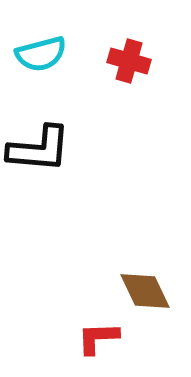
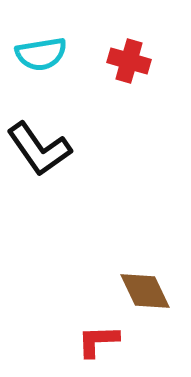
cyan semicircle: rotated 6 degrees clockwise
black L-shape: rotated 50 degrees clockwise
red L-shape: moved 3 px down
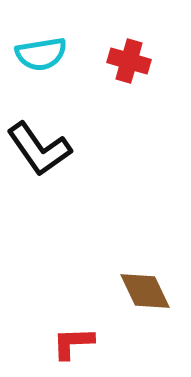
red L-shape: moved 25 px left, 2 px down
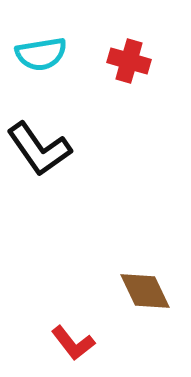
red L-shape: rotated 126 degrees counterclockwise
